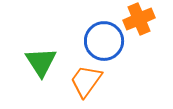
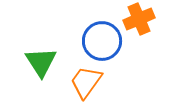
blue circle: moved 2 px left
orange trapezoid: moved 1 px down
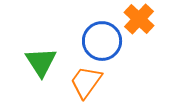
orange cross: rotated 24 degrees counterclockwise
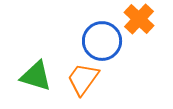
green triangle: moved 5 px left, 14 px down; rotated 40 degrees counterclockwise
orange trapezoid: moved 3 px left, 3 px up
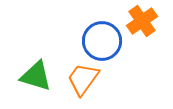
orange cross: moved 3 px right, 2 px down; rotated 12 degrees clockwise
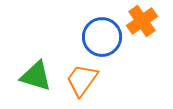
blue circle: moved 4 px up
orange trapezoid: moved 1 px left, 1 px down
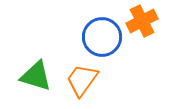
orange cross: rotated 8 degrees clockwise
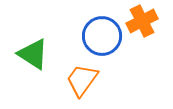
blue circle: moved 1 px up
green triangle: moved 3 px left, 22 px up; rotated 16 degrees clockwise
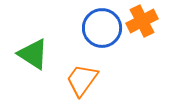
blue circle: moved 8 px up
